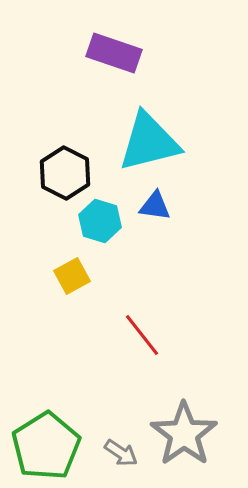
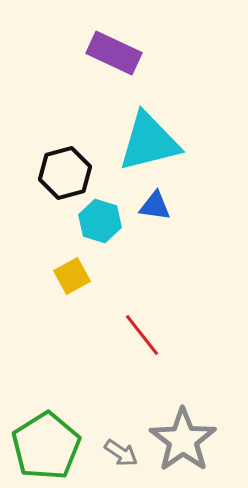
purple rectangle: rotated 6 degrees clockwise
black hexagon: rotated 18 degrees clockwise
gray star: moved 1 px left, 6 px down
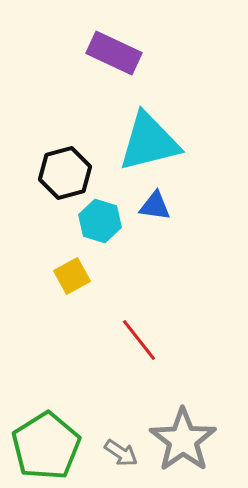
red line: moved 3 px left, 5 px down
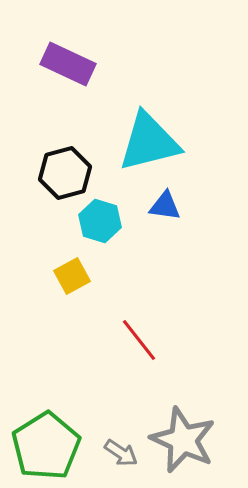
purple rectangle: moved 46 px left, 11 px down
blue triangle: moved 10 px right
gray star: rotated 12 degrees counterclockwise
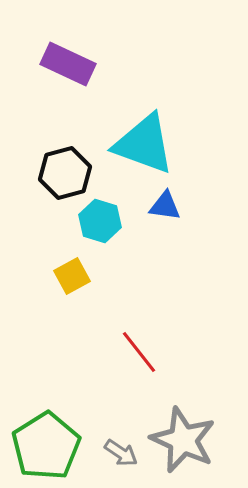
cyan triangle: moved 5 px left, 2 px down; rotated 34 degrees clockwise
red line: moved 12 px down
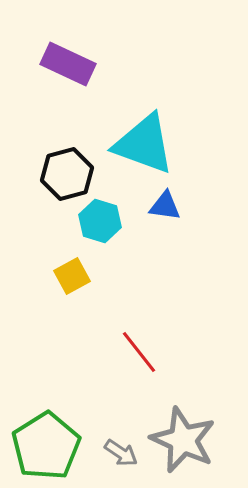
black hexagon: moved 2 px right, 1 px down
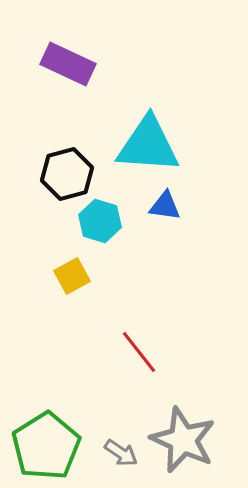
cyan triangle: moved 4 px right, 1 px down; rotated 16 degrees counterclockwise
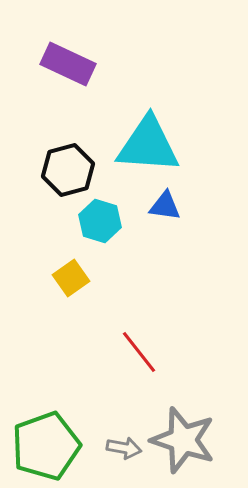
black hexagon: moved 1 px right, 4 px up
yellow square: moved 1 px left, 2 px down; rotated 6 degrees counterclockwise
gray star: rotated 6 degrees counterclockwise
green pentagon: rotated 12 degrees clockwise
gray arrow: moved 3 px right, 5 px up; rotated 24 degrees counterclockwise
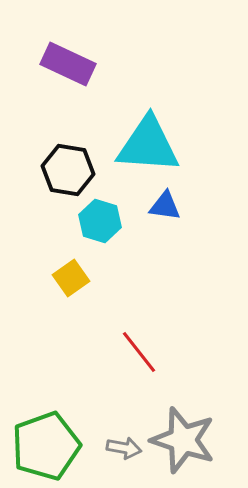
black hexagon: rotated 24 degrees clockwise
